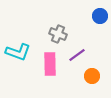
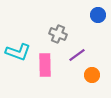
blue circle: moved 2 px left, 1 px up
pink rectangle: moved 5 px left, 1 px down
orange circle: moved 1 px up
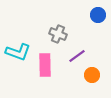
purple line: moved 1 px down
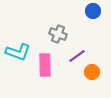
blue circle: moved 5 px left, 4 px up
orange circle: moved 3 px up
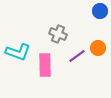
blue circle: moved 7 px right
orange circle: moved 6 px right, 24 px up
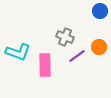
gray cross: moved 7 px right, 3 px down
orange circle: moved 1 px right, 1 px up
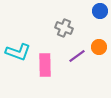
gray cross: moved 1 px left, 9 px up
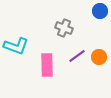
orange circle: moved 10 px down
cyan L-shape: moved 2 px left, 6 px up
pink rectangle: moved 2 px right
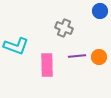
purple line: rotated 30 degrees clockwise
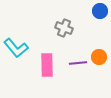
cyan L-shape: moved 2 px down; rotated 30 degrees clockwise
purple line: moved 1 px right, 7 px down
